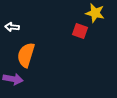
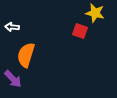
purple arrow: rotated 36 degrees clockwise
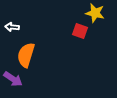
purple arrow: rotated 12 degrees counterclockwise
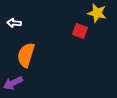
yellow star: moved 2 px right
white arrow: moved 2 px right, 4 px up
purple arrow: moved 4 px down; rotated 120 degrees clockwise
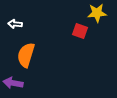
yellow star: rotated 18 degrees counterclockwise
white arrow: moved 1 px right, 1 px down
purple arrow: rotated 36 degrees clockwise
